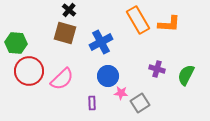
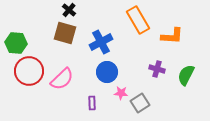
orange L-shape: moved 3 px right, 12 px down
blue circle: moved 1 px left, 4 px up
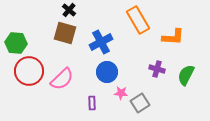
orange L-shape: moved 1 px right, 1 px down
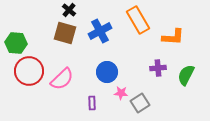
blue cross: moved 1 px left, 11 px up
purple cross: moved 1 px right, 1 px up; rotated 21 degrees counterclockwise
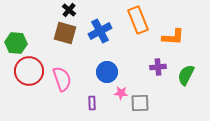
orange rectangle: rotated 8 degrees clockwise
purple cross: moved 1 px up
pink semicircle: rotated 65 degrees counterclockwise
gray square: rotated 30 degrees clockwise
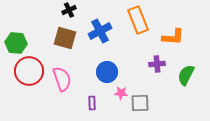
black cross: rotated 24 degrees clockwise
brown square: moved 5 px down
purple cross: moved 1 px left, 3 px up
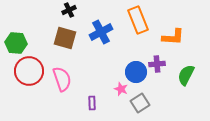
blue cross: moved 1 px right, 1 px down
blue circle: moved 29 px right
pink star: moved 4 px up; rotated 16 degrees clockwise
gray square: rotated 30 degrees counterclockwise
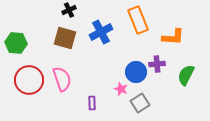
red circle: moved 9 px down
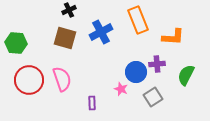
gray square: moved 13 px right, 6 px up
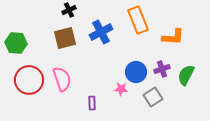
brown square: rotated 30 degrees counterclockwise
purple cross: moved 5 px right, 5 px down; rotated 14 degrees counterclockwise
pink star: rotated 16 degrees counterclockwise
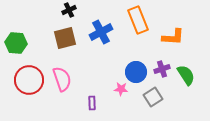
green semicircle: rotated 120 degrees clockwise
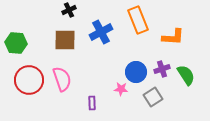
brown square: moved 2 px down; rotated 15 degrees clockwise
